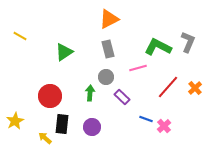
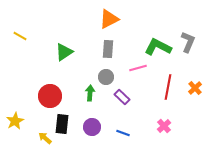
gray rectangle: rotated 18 degrees clockwise
red line: rotated 30 degrees counterclockwise
blue line: moved 23 px left, 14 px down
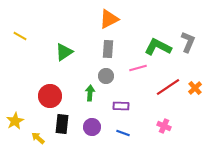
gray circle: moved 1 px up
red line: rotated 45 degrees clockwise
purple rectangle: moved 1 px left, 9 px down; rotated 42 degrees counterclockwise
pink cross: rotated 24 degrees counterclockwise
yellow arrow: moved 7 px left
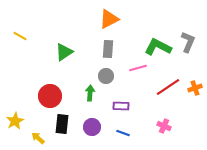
orange cross: rotated 24 degrees clockwise
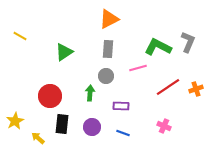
orange cross: moved 1 px right, 1 px down
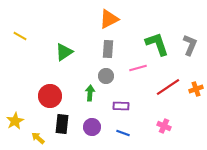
gray L-shape: moved 2 px right, 3 px down
green L-shape: moved 1 px left, 3 px up; rotated 44 degrees clockwise
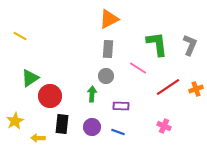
green L-shape: rotated 12 degrees clockwise
green triangle: moved 34 px left, 26 px down
pink line: rotated 48 degrees clockwise
green arrow: moved 2 px right, 1 px down
blue line: moved 5 px left, 1 px up
yellow arrow: rotated 40 degrees counterclockwise
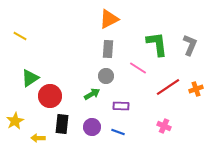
green arrow: rotated 56 degrees clockwise
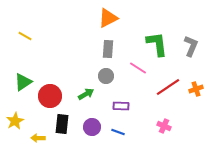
orange triangle: moved 1 px left, 1 px up
yellow line: moved 5 px right
gray L-shape: moved 1 px right, 1 px down
green triangle: moved 7 px left, 4 px down
green arrow: moved 6 px left
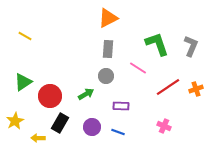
green L-shape: rotated 12 degrees counterclockwise
black rectangle: moved 2 px left, 1 px up; rotated 24 degrees clockwise
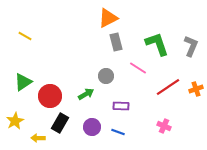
gray rectangle: moved 8 px right, 7 px up; rotated 18 degrees counterclockwise
